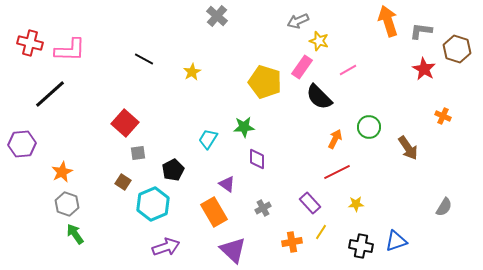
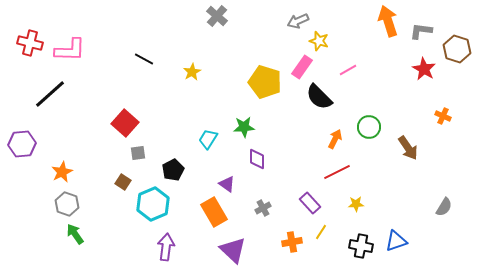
purple arrow at (166, 247): rotated 64 degrees counterclockwise
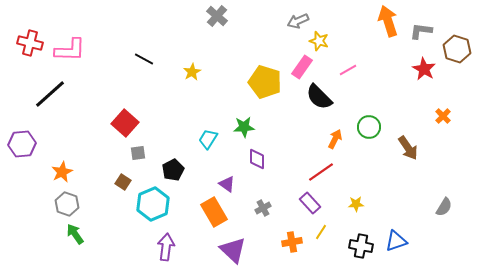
orange cross at (443, 116): rotated 21 degrees clockwise
red line at (337, 172): moved 16 px left; rotated 8 degrees counterclockwise
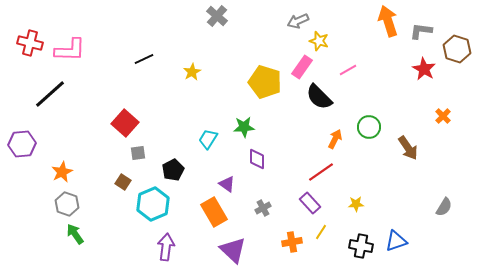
black line at (144, 59): rotated 54 degrees counterclockwise
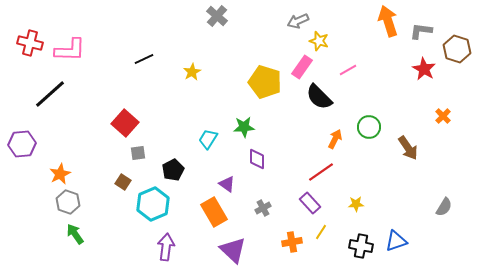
orange star at (62, 172): moved 2 px left, 2 px down
gray hexagon at (67, 204): moved 1 px right, 2 px up
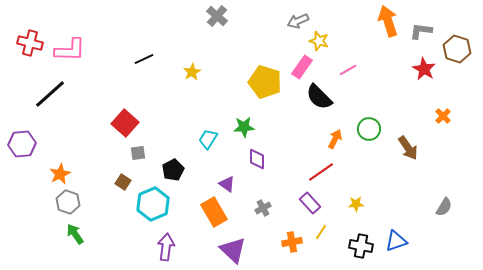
green circle at (369, 127): moved 2 px down
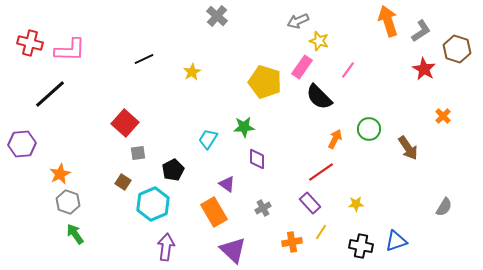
gray L-shape at (421, 31): rotated 140 degrees clockwise
pink line at (348, 70): rotated 24 degrees counterclockwise
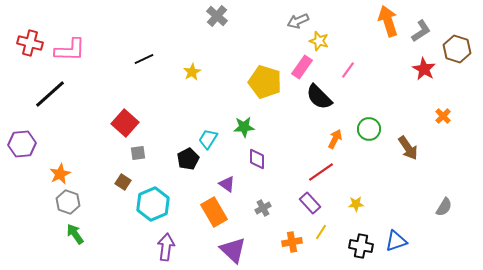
black pentagon at (173, 170): moved 15 px right, 11 px up
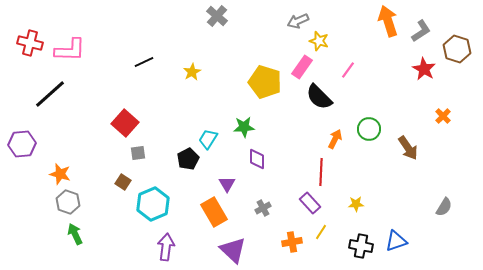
black line at (144, 59): moved 3 px down
red line at (321, 172): rotated 52 degrees counterclockwise
orange star at (60, 174): rotated 30 degrees counterclockwise
purple triangle at (227, 184): rotated 24 degrees clockwise
green arrow at (75, 234): rotated 10 degrees clockwise
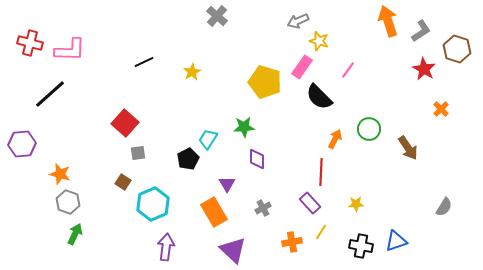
orange cross at (443, 116): moved 2 px left, 7 px up
green arrow at (75, 234): rotated 50 degrees clockwise
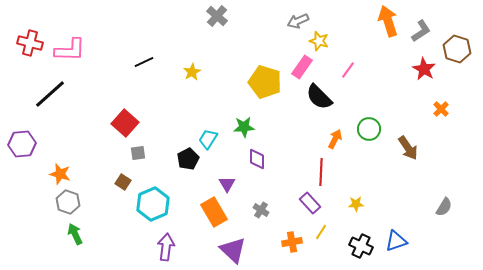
gray cross at (263, 208): moved 2 px left, 2 px down; rotated 28 degrees counterclockwise
green arrow at (75, 234): rotated 50 degrees counterclockwise
black cross at (361, 246): rotated 15 degrees clockwise
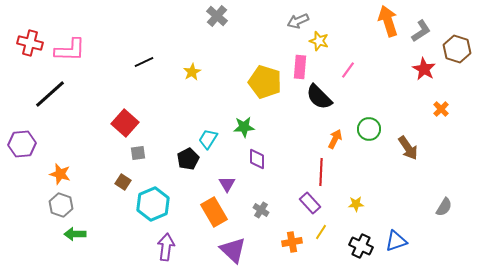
pink rectangle at (302, 67): moved 2 px left; rotated 30 degrees counterclockwise
gray hexagon at (68, 202): moved 7 px left, 3 px down
green arrow at (75, 234): rotated 65 degrees counterclockwise
